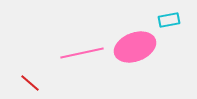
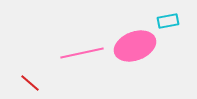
cyan rectangle: moved 1 px left, 1 px down
pink ellipse: moved 1 px up
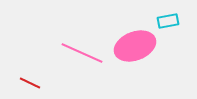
pink line: rotated 36 degrees clockwise
red line: rotated 15 degrees counterclockwise
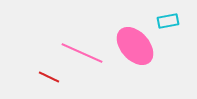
pink ellipse: rotated 69 degrees clockwise
red line: moved 19 px right, 6 px up
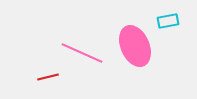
pink ellipse: rotated 18 degrees clockwise
red line: moved 1 px left; rotated 40 degrees counterclockwise
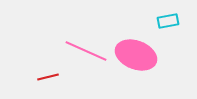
pink ellipse: moved 1 px right, 9 px down; rotated 45 degrees counterclockwise
pink line: moved 4 px right, 2 px up
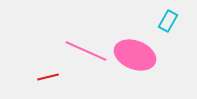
cyan rectangle: rotated 50 degrees counterclockwise
pink ellipse: moved 1 px left
